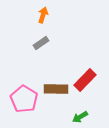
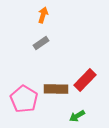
green arrow: moved 3 px left, 1 px up
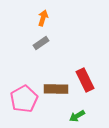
orange arrow: moved 3 px down
red rectangle: rotated 70 degrees counterclockwise
pink pentagon: rotated 12 degrees clockwise
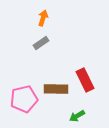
pink pentagon: rotated 16 degrees clockwise
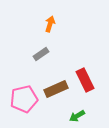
orange arrow: moved 7 px right, 6 px down
gray rectangle: moved 11 px down
brown rectangle: rotated 25 degrees counterclockwise
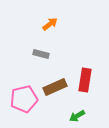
orange arrow: rotated 35 degrees clockwise
gray rectangle: rotated 49 degrees clockwise
red rectangle: rotated 35 degrees clockwise
brown rectangle: moved 1 px left, 2 px up
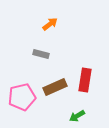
pink pentagon: moved 2 px left, 2 px up
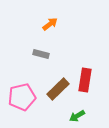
brown rectangle: moved 3 px right, 2 px down; rotated 20 degrees counterclockwise
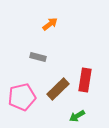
gray rectangle: moved 3 px left, 3 px down
